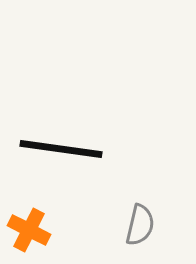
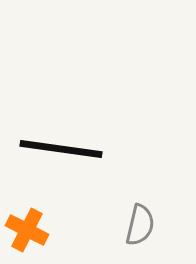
orange cross: moved 2 px left
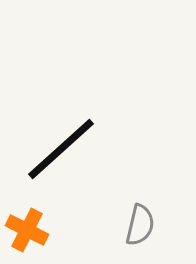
black line: rotated 50 degrees counterclockwise
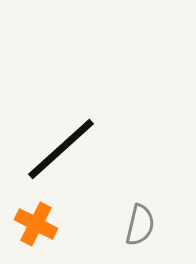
orange cross: moved 9 px right, 6 px up
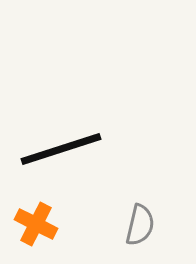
black line: rotated 24 degrees clockwise
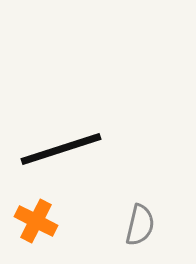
orange cross: moved 3 px up
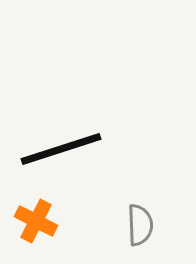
gray semicircle: rotated 15 degrees counterclockwise
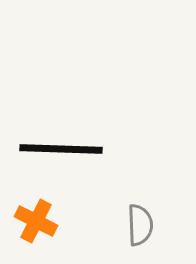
black line: rotated 20 degrees clockwise
